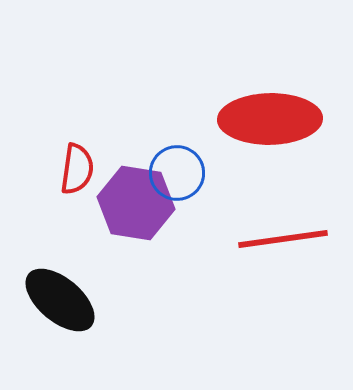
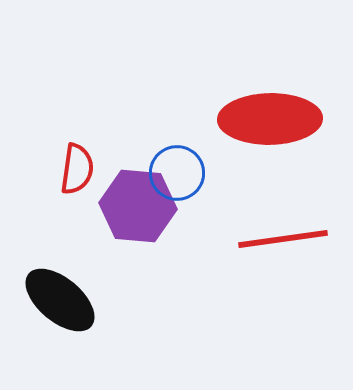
purple hexagon: moved 2 px right, 3 px down; rotated 4 degrees counterclockwise
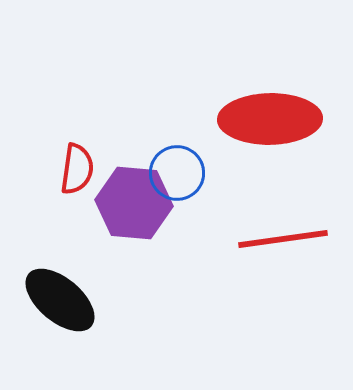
purple hexagon: moved 4 px left, 3 px up
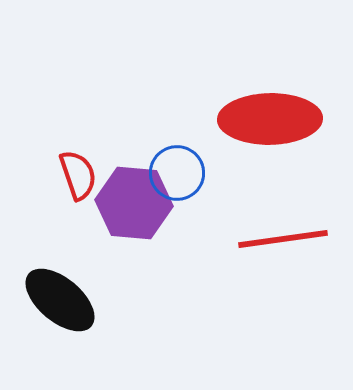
red semicircle: moved 1 px right, 6 px down; rotated 27 degrees counterclockwise
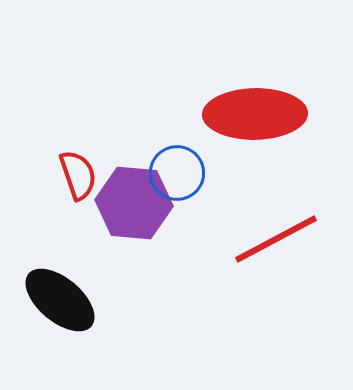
red ellipse: moved 15 px left, 5 px up
red line: moved 7 px left; rotated 20 degrees counterclockwise
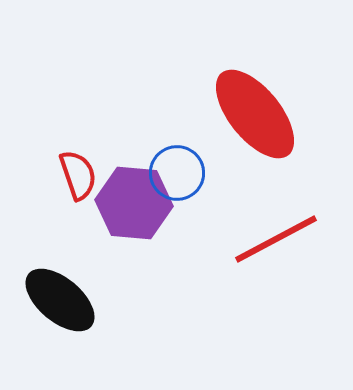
red ellipse: rotated 52 degrees clockwise
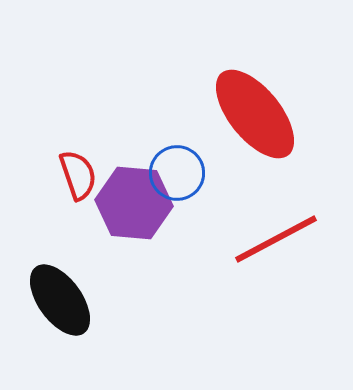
black ellipse: rotated 14 degrees clockwise
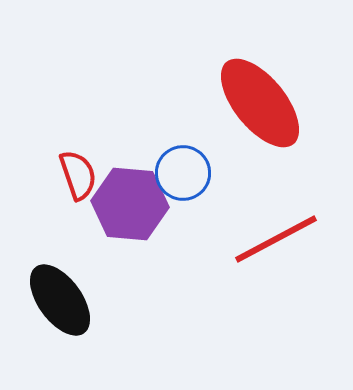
red ellipse: moved 5 px right, 11 px up
blue circle: moved 6 px right
purple hexagon: moved 4 px left, 1 px down
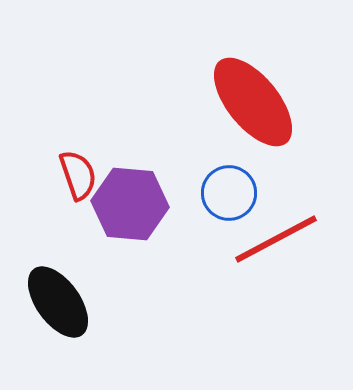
red ellipse: moved 7 px left, 1 px up
blue circle: moved 46 px right, 20 px down
black ellipse: moved 2 px left, 2 px down
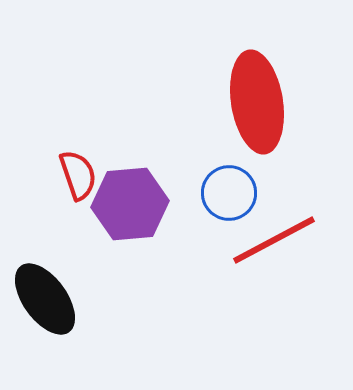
red ellipse: moved 4 px right; rotated 30 degrees clockwise
purple hexagon: rotated 10 degrees counterclockwise
red line: moved 2 px left, 1 px down
black ellipse: moved 13 px left, 3 px up
